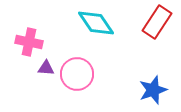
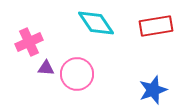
red rectangle: moved 1 px left, 4 px down; rotated 48 degrees clockwise
pink cross: rotated 36 degrees counterclockwise
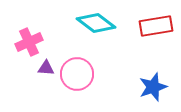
cyan diamond: rotated 18 degrees counterclockwise
blue star: moved 3 px up
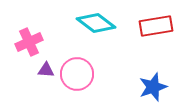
purple triangle: moved 2 px down
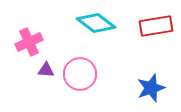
pink circle: moved 3 px right
blue star: moved 2 px left, 1 px down
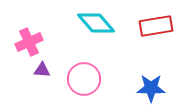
cyan diamond: rotated 12 degrees clockwise
purple triangle: moved 4 px left
pink circle: moved 4 px right, 5 px down
blue star: rotated 20 degrees clockwise
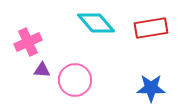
red rectangle: moved 5 px left, 2 px down
pink cross: moved 1 px left
pink circle: moved 9 px left, 1 px down
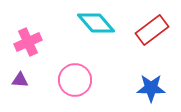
red rectangle: moved 1 px right, 2 px down; rotated 28 degrees counterclockwise
purple triangle: moved 22 px left, 10 px down
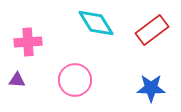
cyan diamond: rotated 9 degrees clockwise
pink cross: rotated 20 degrees clockwise
purple triangle: moved 3 px left
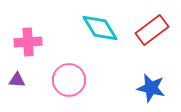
cyan diamond: moved 4 px right, 5 px down
pink circle: moved 6 px left
blue star: rotated 12 degrees clockwise
